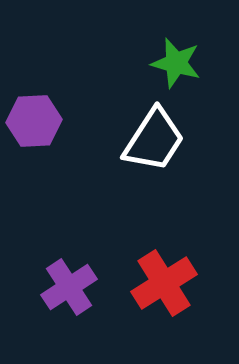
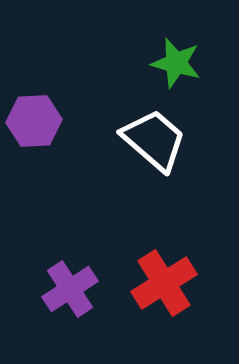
white trapezoid: rotated 82 degrees counterclockwise
purple cross: moved 1 px right, 2 px down
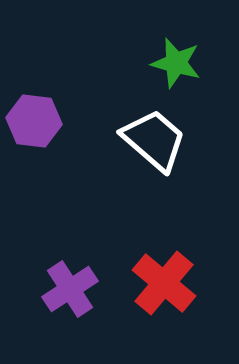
purple hexagon: rotated 10 degrees clockwise
red cross: rotated 18 degrees counterclockwise
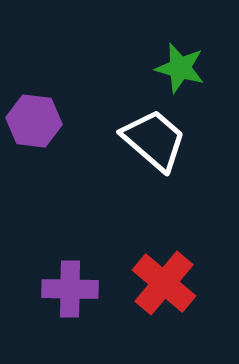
green star: moved 4 px right, 5 px down
purple cross: rotated 34 degrees clockwise
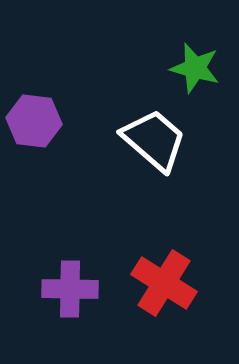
green star: moved 15 px right
red cross: rotated 8 degrees counterclockwise
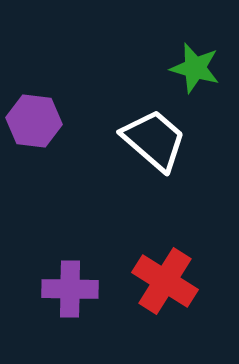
red cross: moved 1 px right, 2 px up
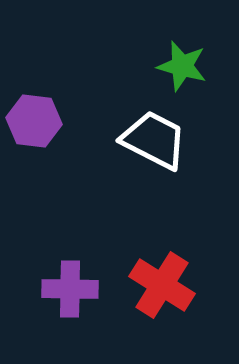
green star: moved 13 px left, 2 px up
white trapezoid: rotated 14 degrees counterclockwise
red cross: moved 3 px left, 4 px down
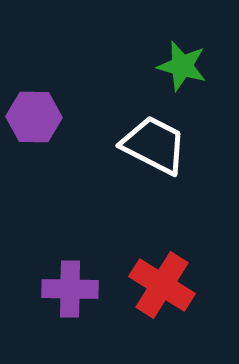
purple hexagon: moved 4 px up; rotated 6 degrees counterclockwise
white trapezoid: moved 5 px down
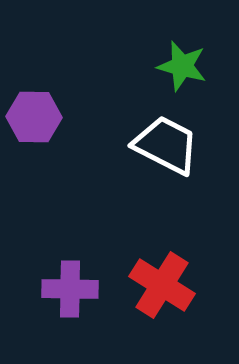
white trapezoid: moved 12 px right
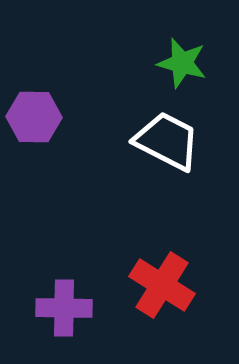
green star: moved 3 px up
white trapezoid: moved 1 px right, 4 px up
purple cross: moved 6 px left, 19 px down
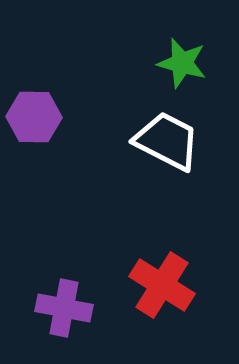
purple cross: rotated 10 degrees clockwise
